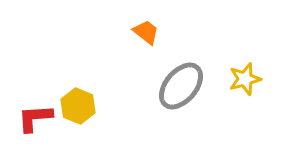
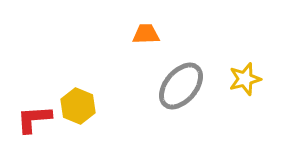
orange trapezoid: moved 2 px down; rotated 40 degrees counterclockwise
red L-shape: moved 1 px left, 1 px down
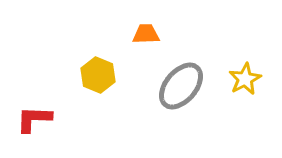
yellow star: rotated 12 degrees counterclockwise
yellow hexagon: moved 20 px right, 31 px up
red L-shape: rotated 6 degrees clockwise
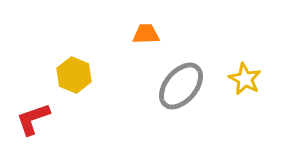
yellow hexagon: moved 24 px left
yellow star: rotated 16 degrees counterclockwise
red L-shape: moved 1 px left; rotated 21 degrees counterclockwise
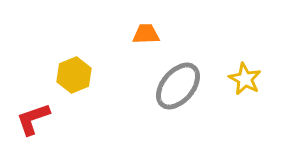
yellow hexagon: rotated 16 degrees clockwise
gray ellipse: moved 3 px left
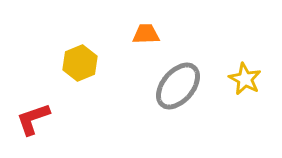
yellow hexagon: moved 6 px right, 12 px up
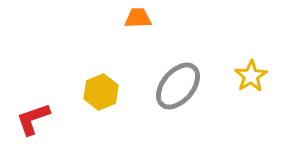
orange trapezoid: moved 8 px left, 16 px up
yellow hexagon: moved 21 px right, 29 px down
yellow star: moved 6 px right, 3 px up; rotated 12 degrees clockwise
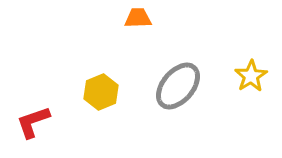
red L-shape: moved 3 px down
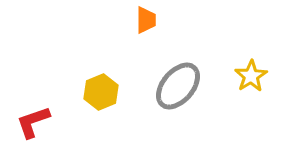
orange trapezoid: moved 8 px right, 2 px down; rotated 92 degrees clockwise
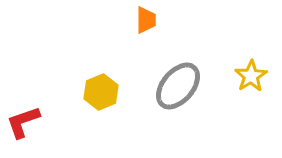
red L-shape: moved 10 px left
